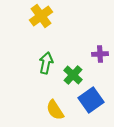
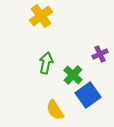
purple cross: rotated 21 degrees counterclockwise
blue square: moved 3 px left, 5 px up
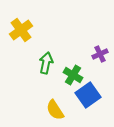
yellow cross: moved 20 px left, 14 px down
green cross: rotated 12 degrees counterclockwise
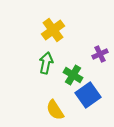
yellow cross: moved 32 px right
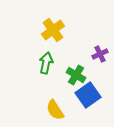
green cross: moved 3 px right
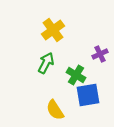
green arrow: rotated 15 degrees clockwise
blue square: rotated 25 degrees clockwise
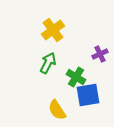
green arrow: moved 2 px right
green cross: moved 2 px down
yellow semicircle: moved 2 px right
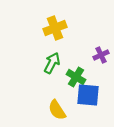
yellow cross: moved 2 px right, 2 px up; rotated 15 degrees clockwise
purple cross: moved 1 px right, 1 px down
green arrow: moved 4 px right
blue square: rotated 15 degrees clockwise
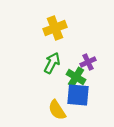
purple cross: moved 13 px left, 7 px down
blue square: moved 10 px left
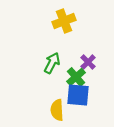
yellow cross: moved 9 px right, 7 px up
purple cross: rotated 21 degrees counterclockwise
green cross: rotated 18 degrees clockwise
yellow semicircle: rotated 30 degrees clockwise
